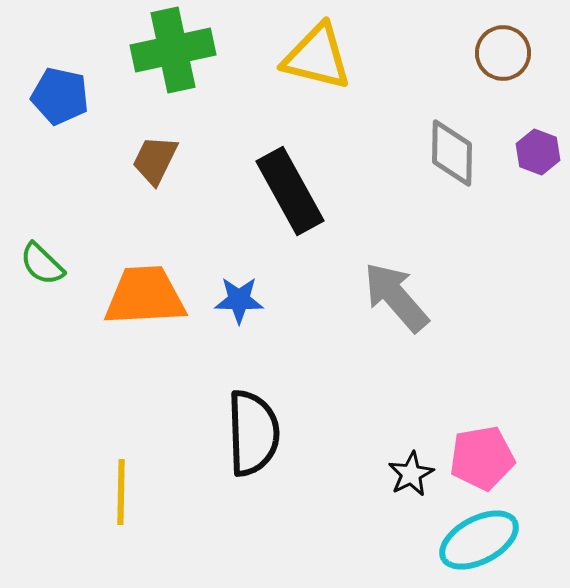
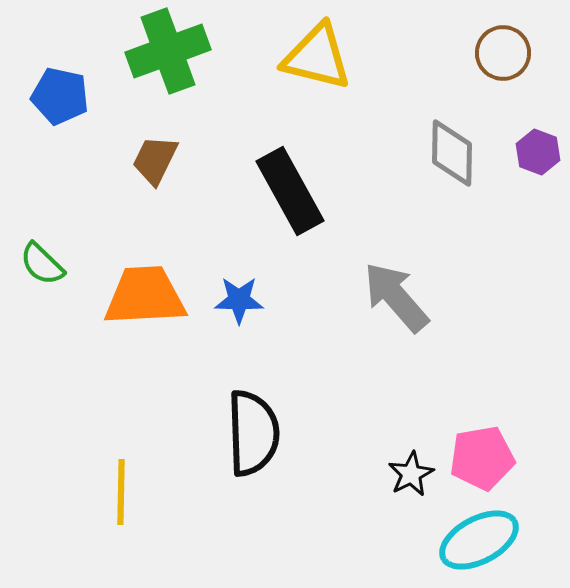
green cross: moved 5 px left, 1 px down; rotated 8 degrees counterclockwise
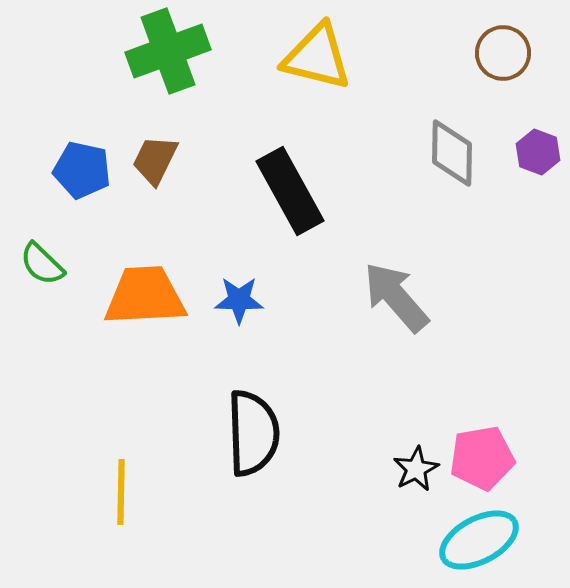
blue pentagon: moved 22 px right, 74 px down
black star: moved 5 px right, 5 px up
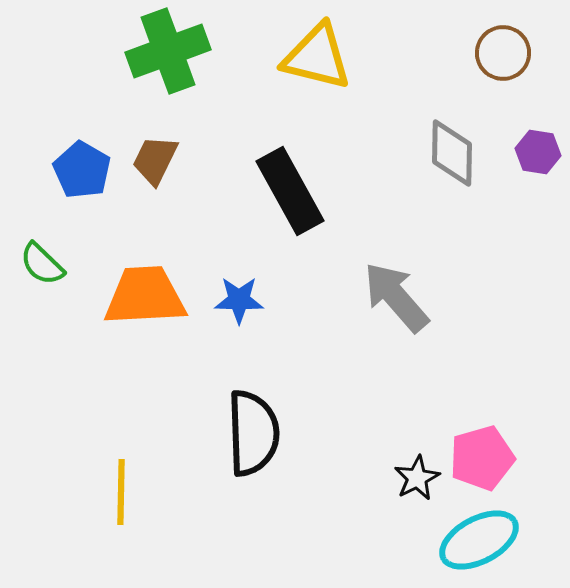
purple hexagon: rotated 12 degrees counterclockwise
blue pentagon: rotated 18 degrees clockwise
pink pentagon: rotated 6 degrees counterclockwise
black star: moved 1 px right, 9 px down
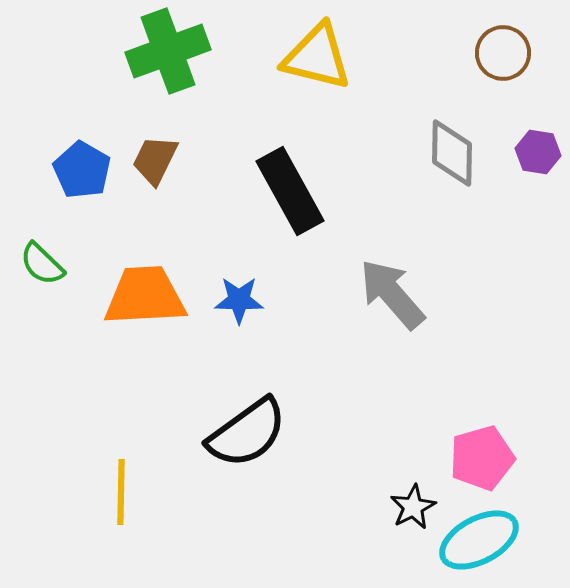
gray arrow: moved 4 px left, 3 px up
black semicircle: moved 6 px left; rotated 56 degrees clockwise
black star: moved 4 px left, 29 px down
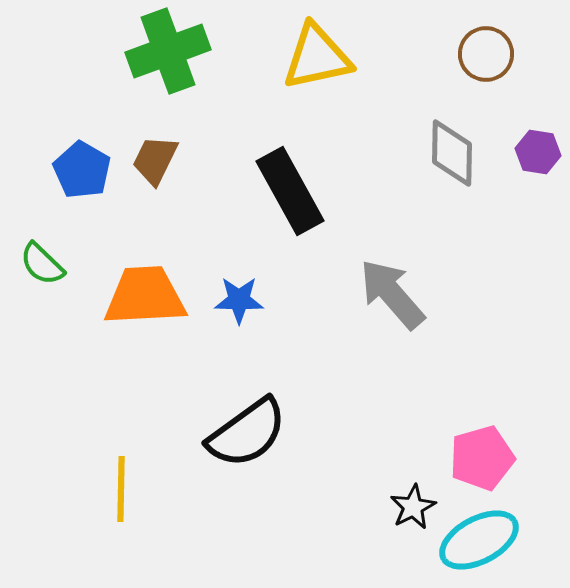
brown circle: moved 17 px left, 1 px down
yellow triangle: rotated 26 degrees counterclockwise
yellow line: moved 3 px up
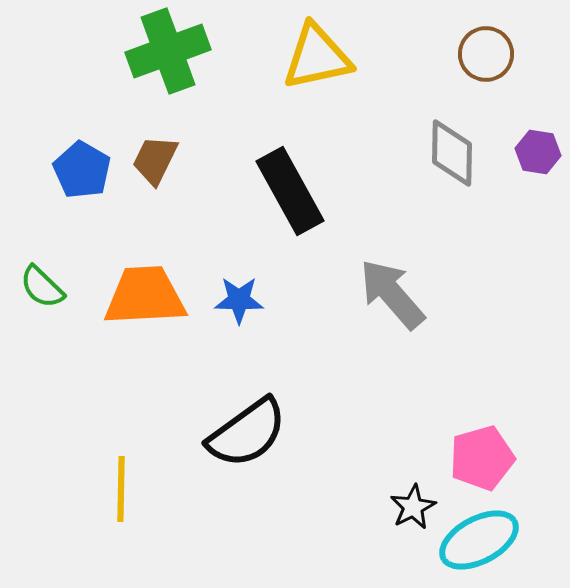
green semicircle: moved 23 px down
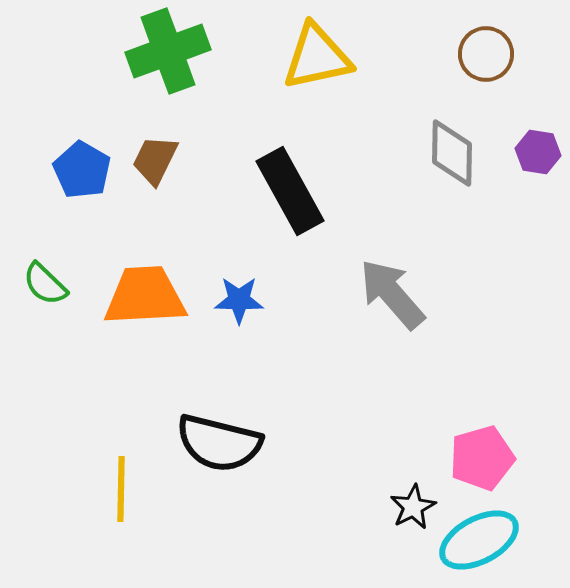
green semicircle: moved 3 px right, 3 px up
black semicircle: moved 28 px left, 10 px down; rotated 50 degrees clockwise
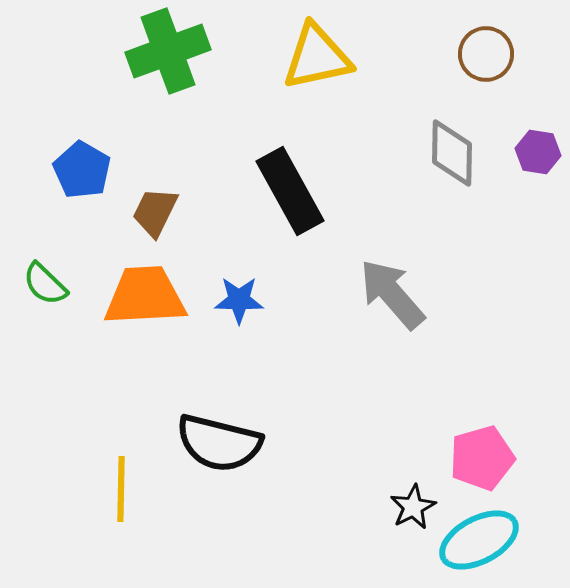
brown trapezoid: moved 52 px down
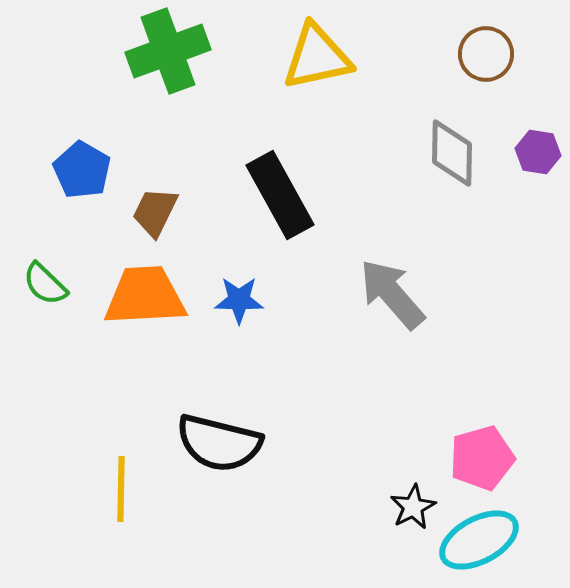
black rectangle: moved 10 px left, 4 px down
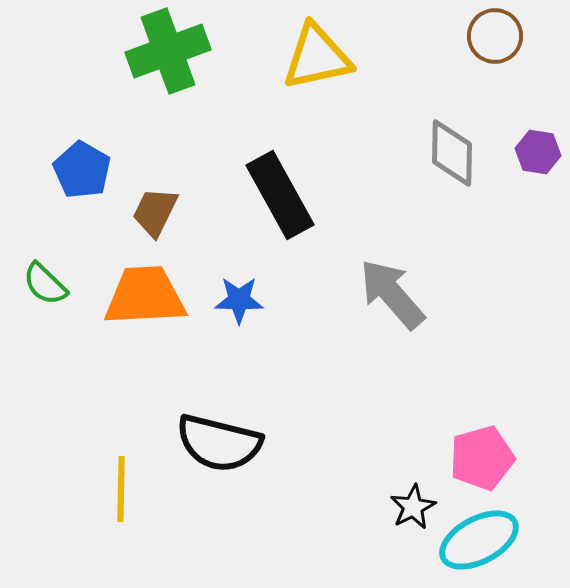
brown circle: moved 9 px right, 18 px up
